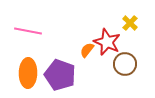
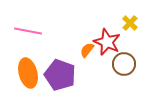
brown circle: moved 1 px left
orange ellipse: rotated 16 degrees counterclockwise
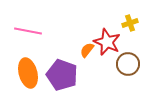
yellow cross: rotated 28 degrees clockwise
brown circle: moved 4 px right
purple pentagon: moved 2 px right
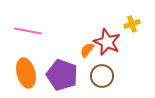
yellow cross: moved 2 px right, 1 px down
brown circle: moved 26 px left, 12 px down
orange ellipse: moved 2 px left
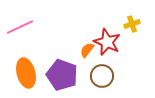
pink line: moved 8 px left, 4 px up; rotated 36 degrees counterclockwise
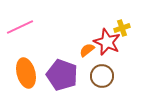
yellow cross: moved 10 px left, 4 px down
orange semicircle: rotated 14 degrees clockwise
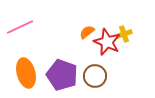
yellow cross: moved 2 px right, 6 px down
orange semicircle: moved 18 px up
brown circle: moved 7 px left
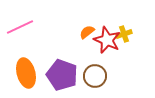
red star: moved 2 px up
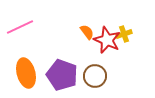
orange semicircle: rotated 91 degrees clockwise
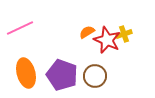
pink line: moved 1 px down
orange semicircle: rotated 84 degrees counterclockwise
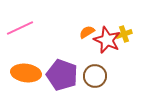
orange ellipse: rotated 68 degrees counterclockwise
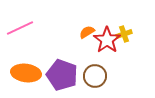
red star: rotated 12 degrees clockwise
